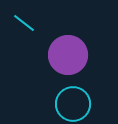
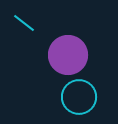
cyan circle: moved 6 px right, 7 px up
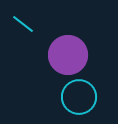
cyan line: moved 1 px left, 1 px down
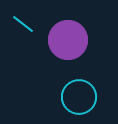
purple circle: moved 15 px up
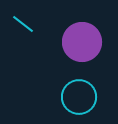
purple circle: moved 14 px right, 2 px down
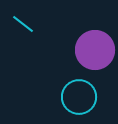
purple circle: moved 13 px right, 8 px down
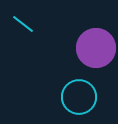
purple circle: moved 1 px right, 2 px up
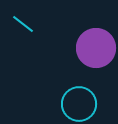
cyan circle: moved 7 px down
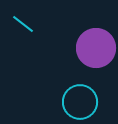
cyan circle: moved 1 px right, 2 px up
